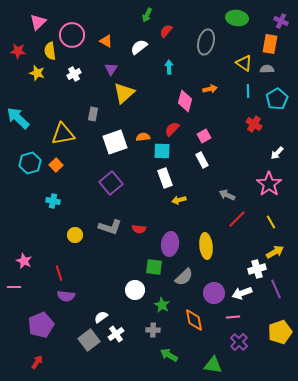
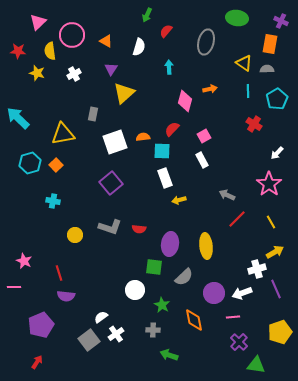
white semicircle at (139, 47): rotated 144 degrees clockwise
green arrow at (169, 355): rotated 12 degrees counterclockwise
green triangle at (213, 365): moved 43 px right
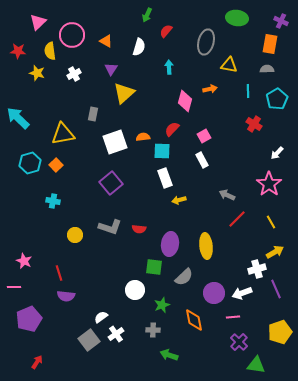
yellow triangle at (244, 63): moved 15 px left, 2 px down; rotated 24 degrees counterclockwise
green star at (162, 305): rotated 21 degrees clockwise
purple pentagon at (41, 325): moved 12 px left, 6 px up
